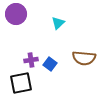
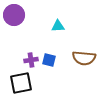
purple circle: moved 2 px left, 1 px down
cyan triangle: moved 3 px down; rotated 40 degrees clockwise
blue square: moved 1 px left, 4 px up; rotated 24 degrees counterclockwise
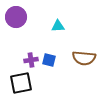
purple circle: moved 2 px right, 2 px down
